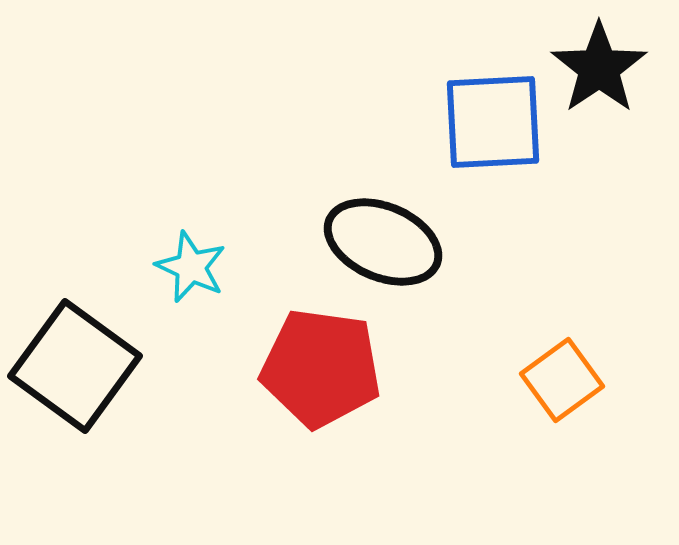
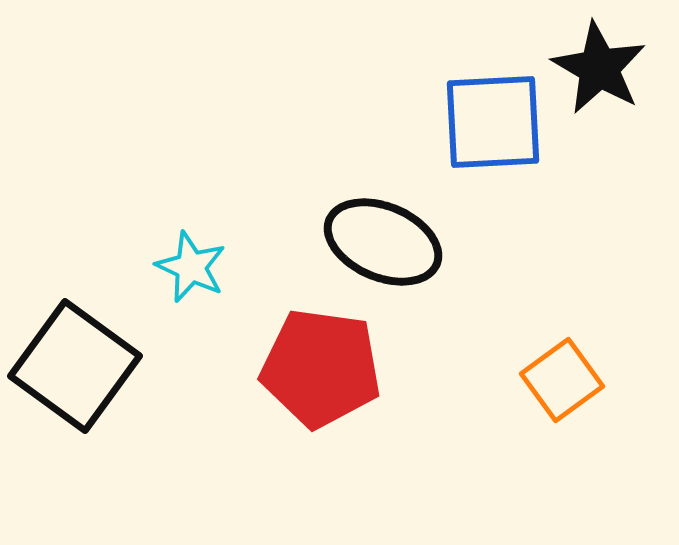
black star: rotated 8 degrees counterclockwise
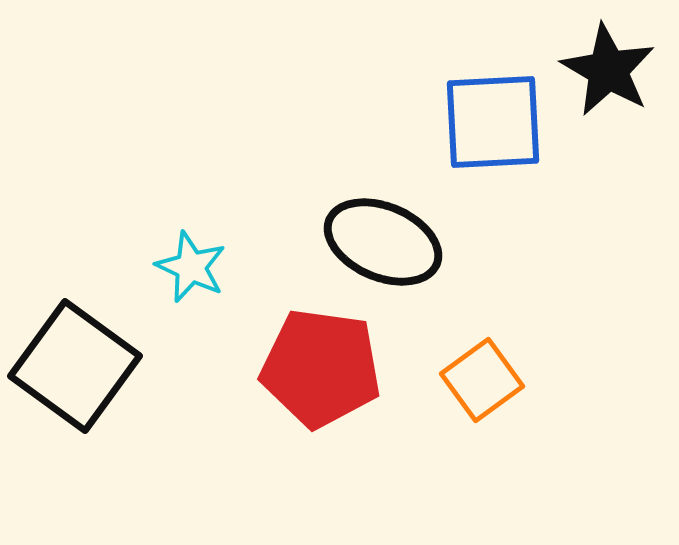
black star: moved 9 px right, 2 px down
orange square: moved 80 px left
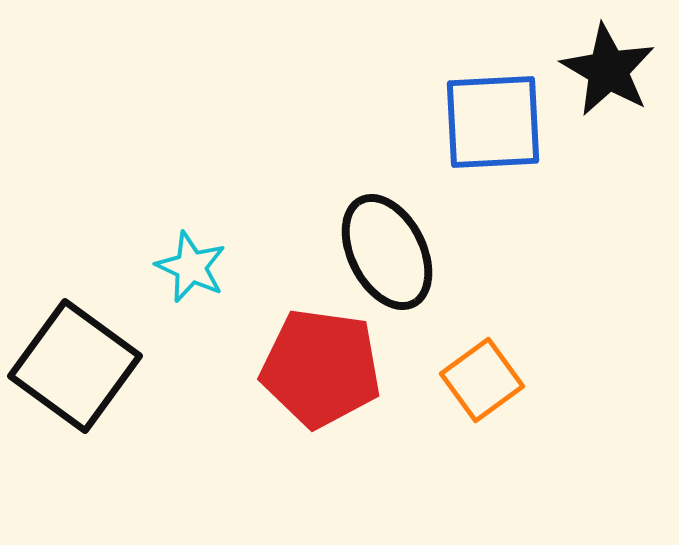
black ellipse: moved 4 px right, 10 px down; rotated 40 degrees clockwise
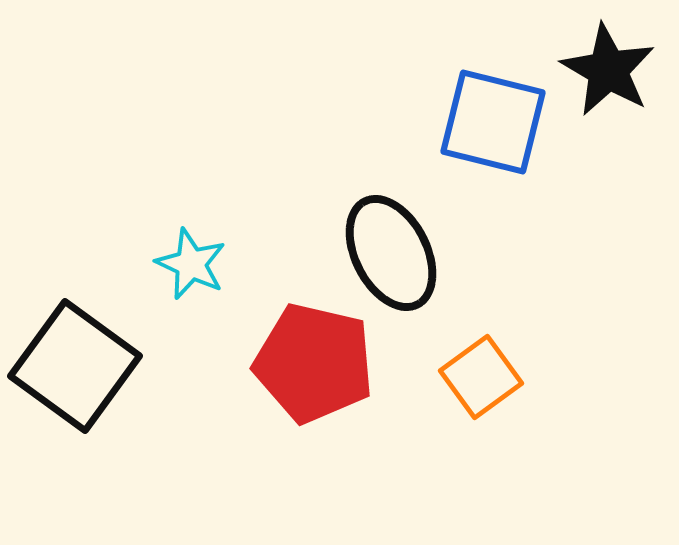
blue square: rotated 17 degrees clockwise
black ellipse: moved 4 px right, 1 px down
cyan star: moved 3 px up
red pentagon: moved 7 px left, 5 px up; rotated 5 degrees clockwise
orange square: moved 1 px left, 3 px up
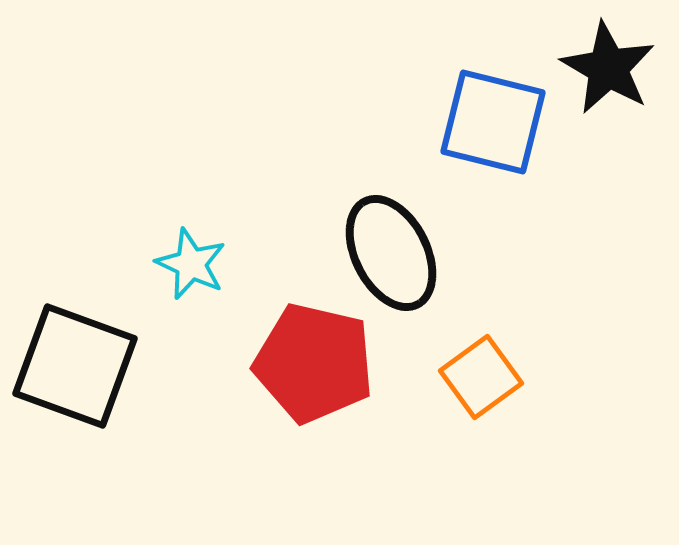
black star: moved 2 px up
black square: rotated 16 degrees counterclockwise
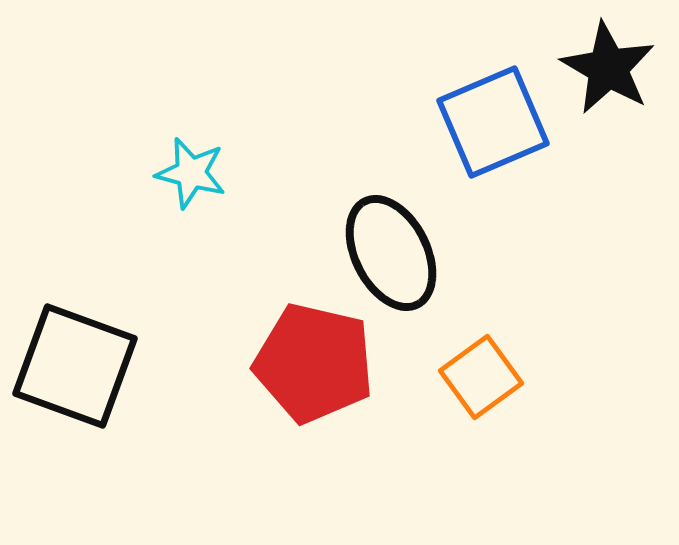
blue square: rotated 37 degrees counterclockwise
cyan star: moved 91 px up; rotated 10 degrees counterclockwise
